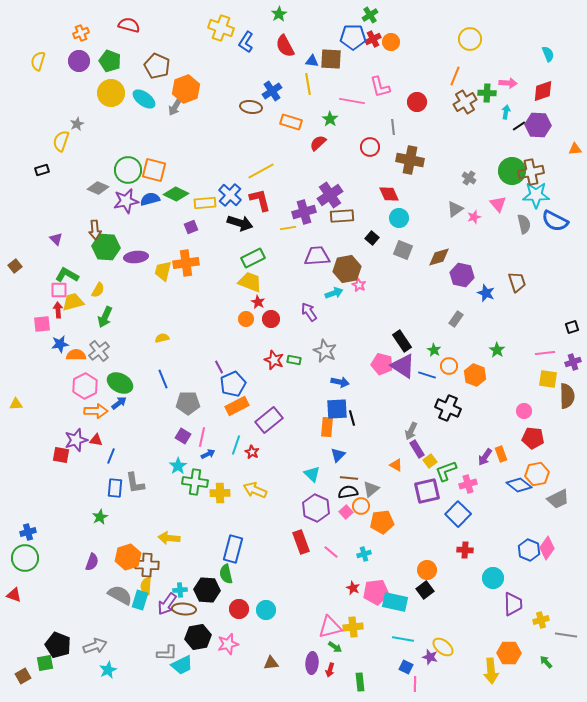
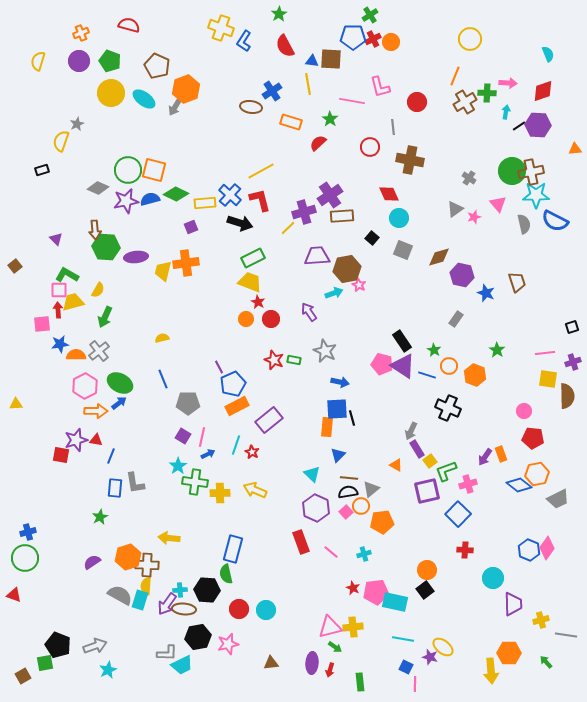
blue L-shape at (246, 42): moved 2 px left, 1 px up
yellow line at (288, 228): rotated 35 degrees counterclockwise
purple semicircle at (92, 562): rotated 144 degrees counterclockwise
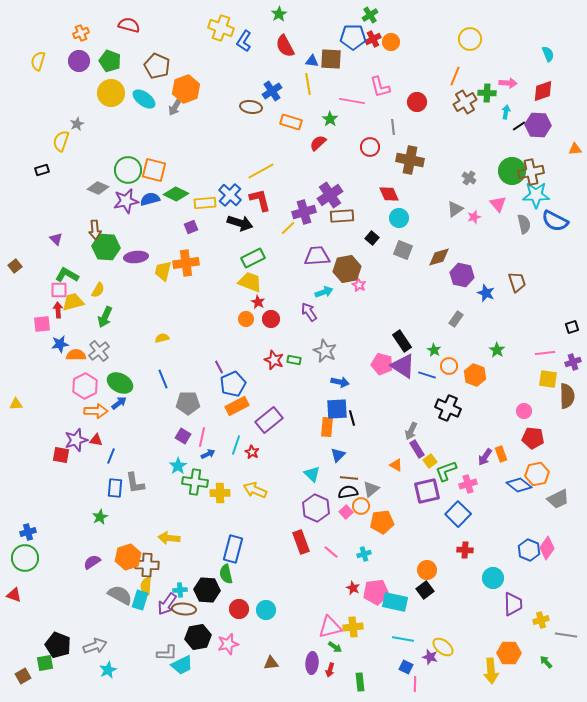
cyan arrow at (334, 293): moved 10 px left, 1 px up
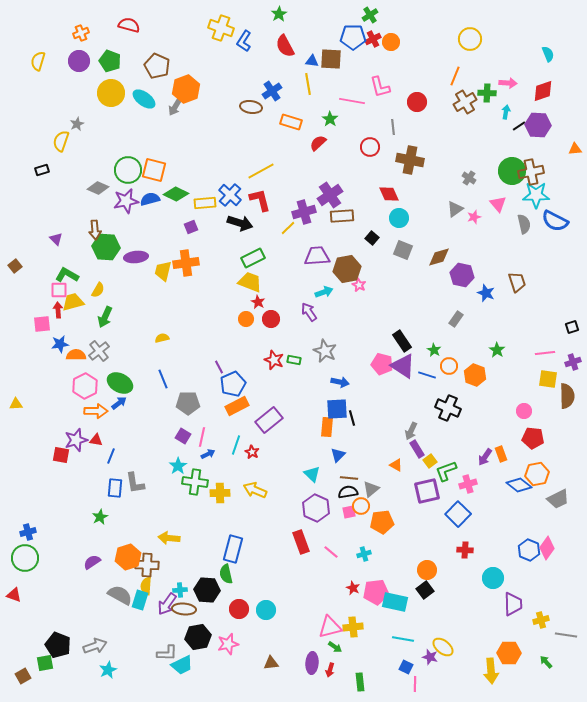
pink square at (346, 512): moved 3 px right; rotated 32 degrees clockwise
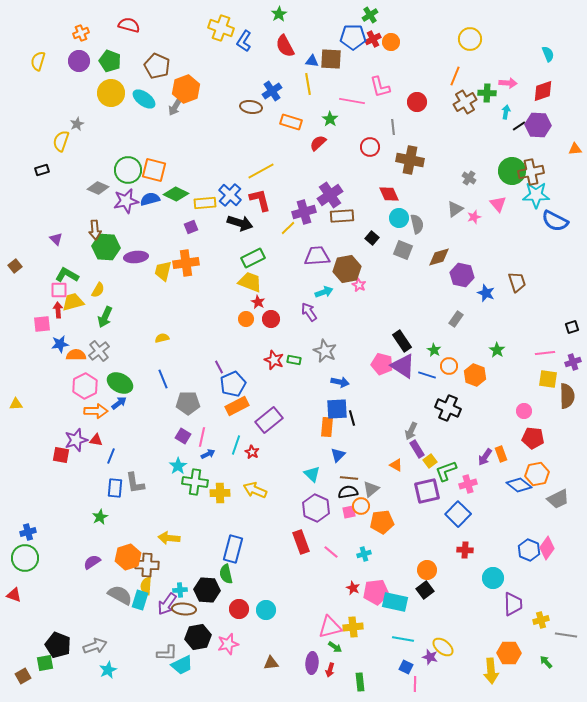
gray semicircle at (524, 224): moved 107 px left
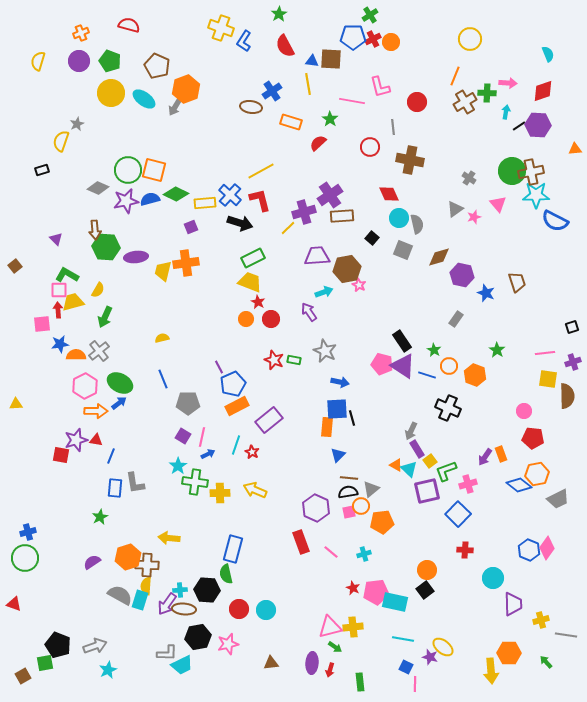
cyan triangle at (312, 474): moved 97 px right, 5 px up
red triangle at (14, 595): moved 9 px down
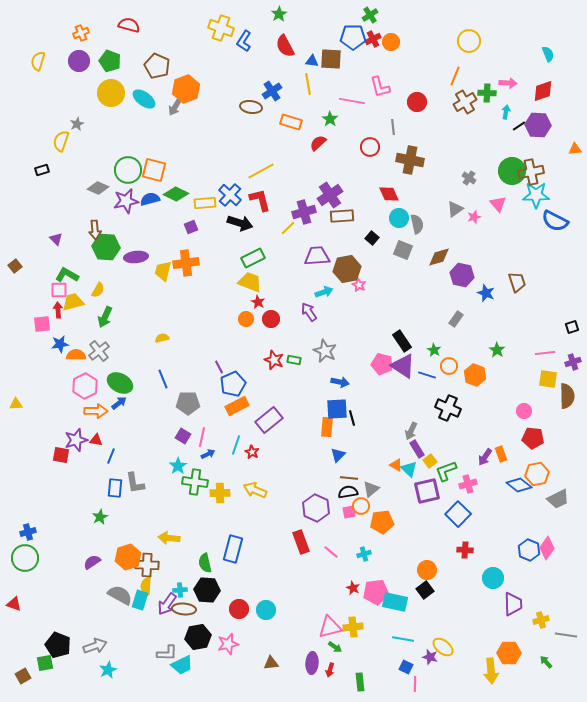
yellow circle at (470, 39): moved 1 px left, 2 px down
green semicircle at (226, 574): moved 21 px left, 11 px up
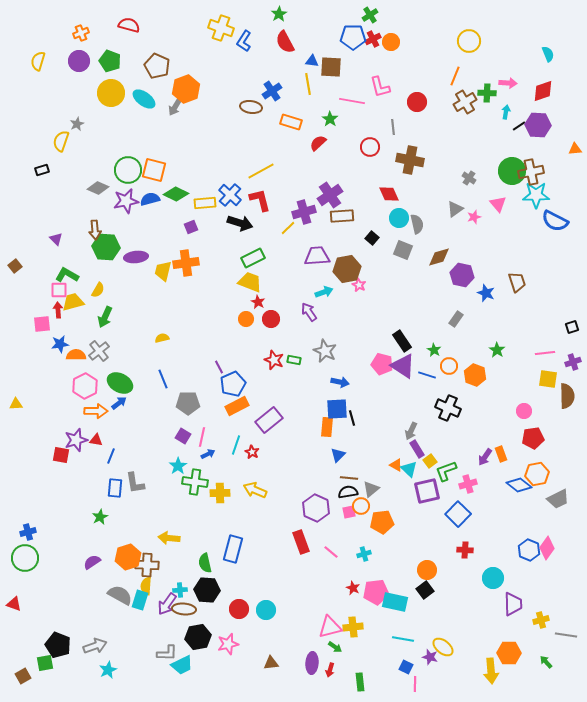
red semicircle at (285, 46): moved 4 px up
brown square at (331, 59): moved 8 px down
red pentagon at (533, 438): rotated 15 degrees counterclockwise
